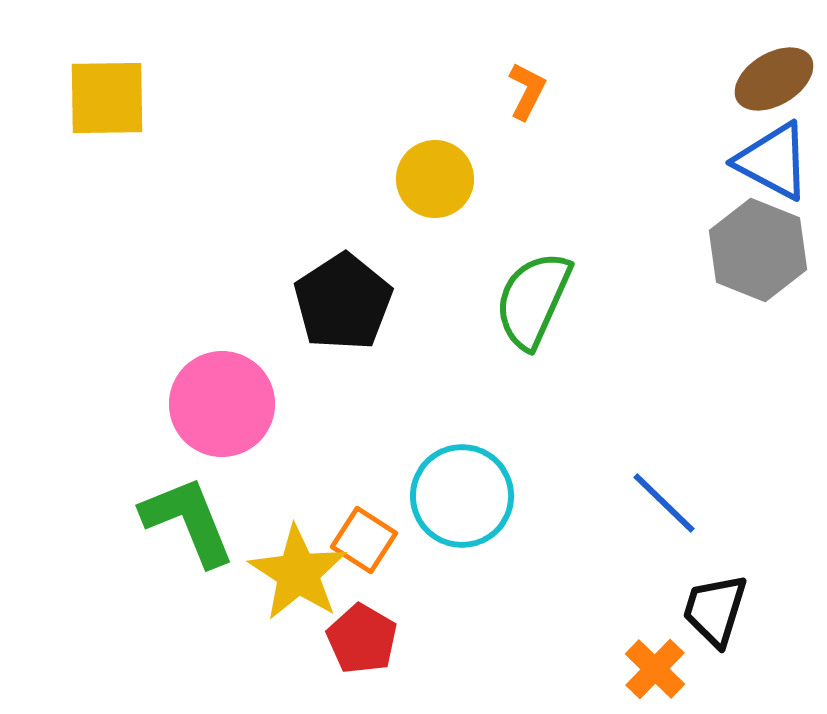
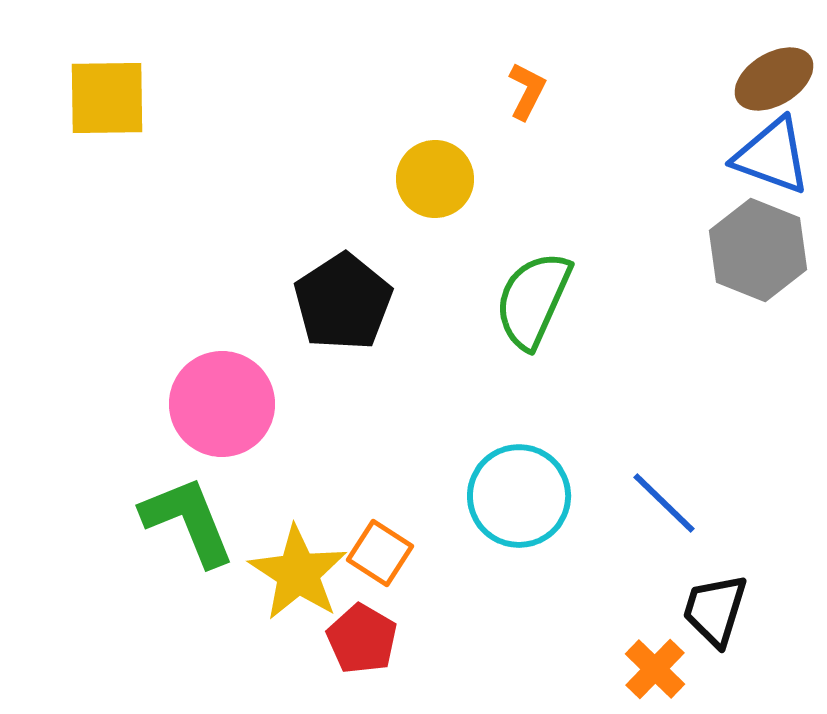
blue triangle: moved 1 px left, 5 px up; rotated 8 degrees counterclockwise
cyan circle: moved 57 px right
orange square: moved 16 px right, 13 px down
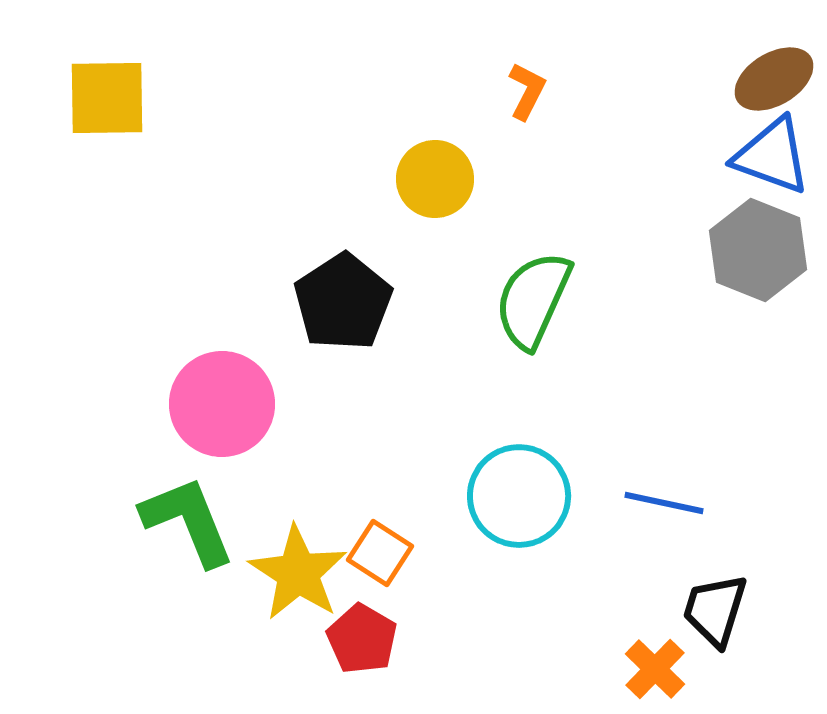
blue line: rotated 32 degrees counterclockwise
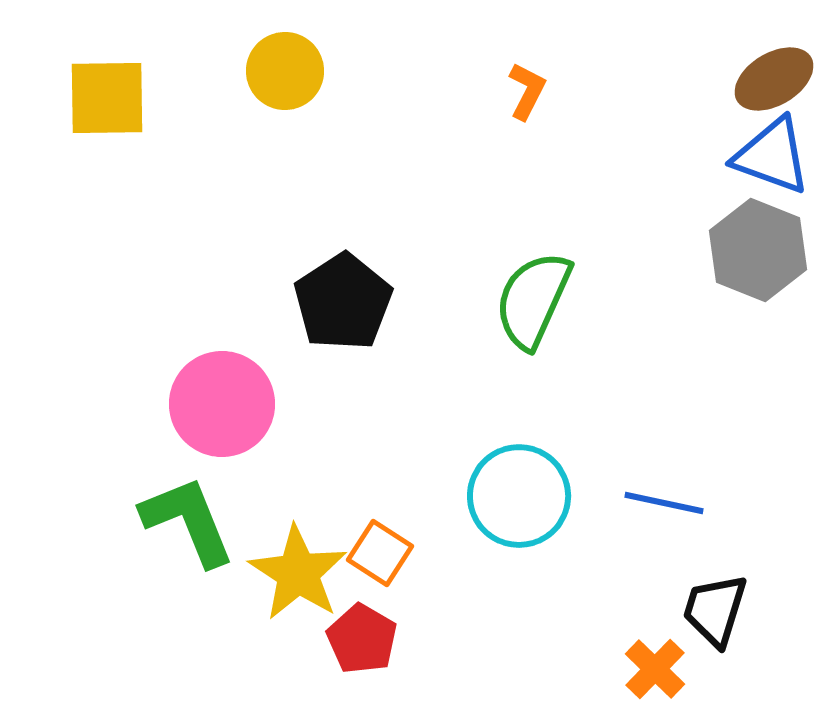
yellow circle: moved 150 px left, 108 px up
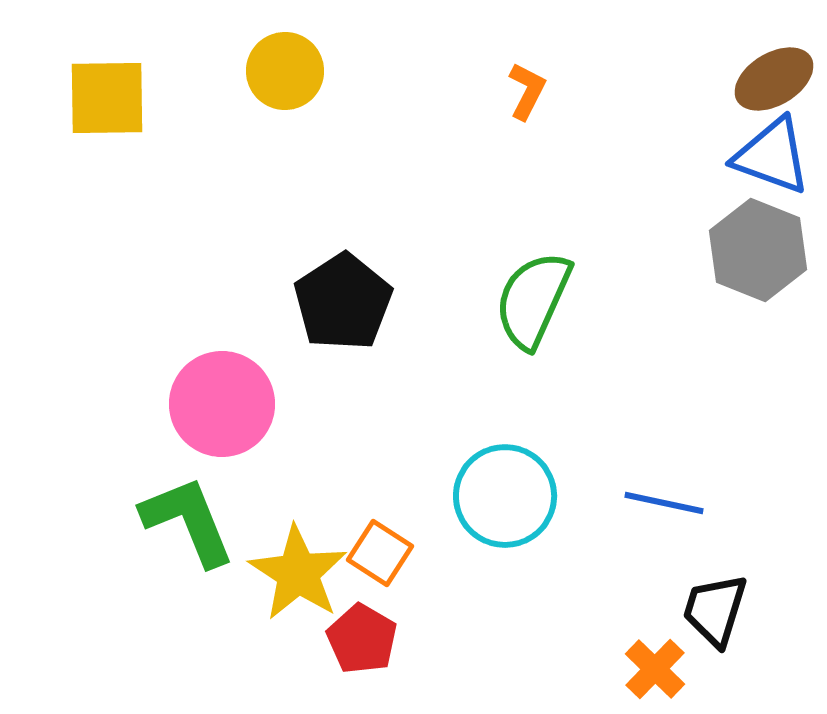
cyan circle: moved 14 px left
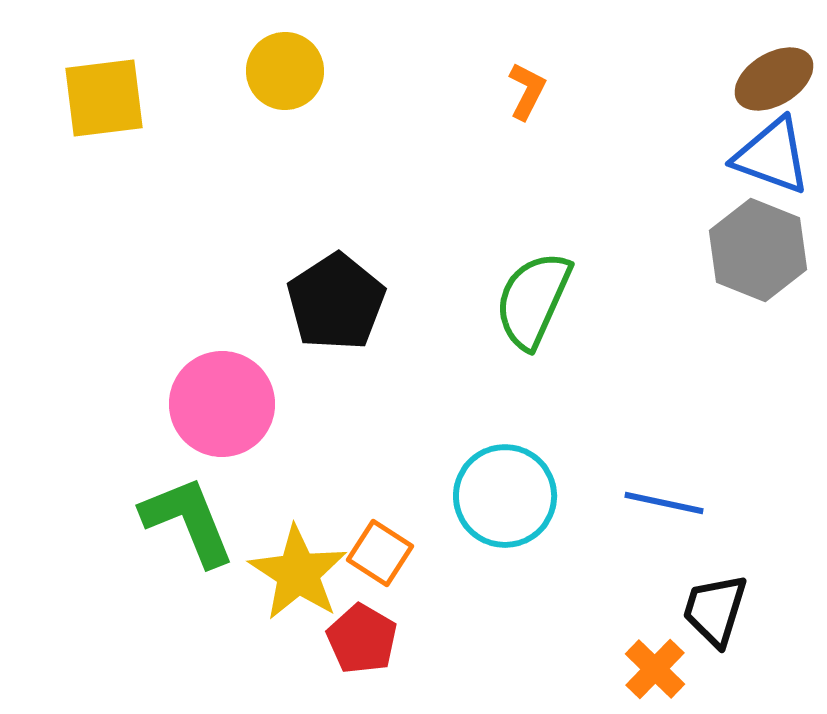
yellow square: moved 3 px left; rotated 6 degrees counterclockwise
black pentagon: moved 7 px left
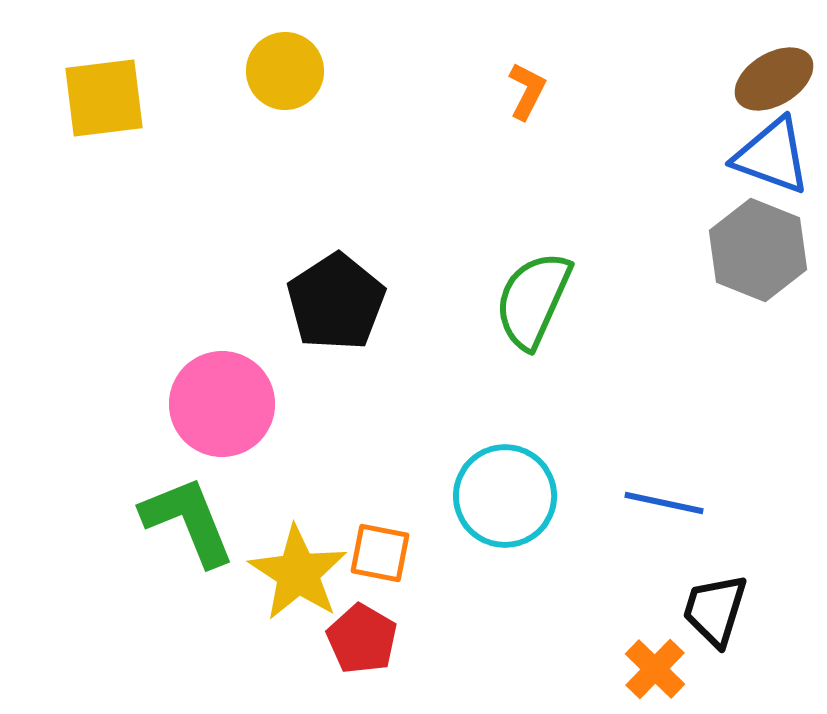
orange square: rotated 22 degrees counterclockwise
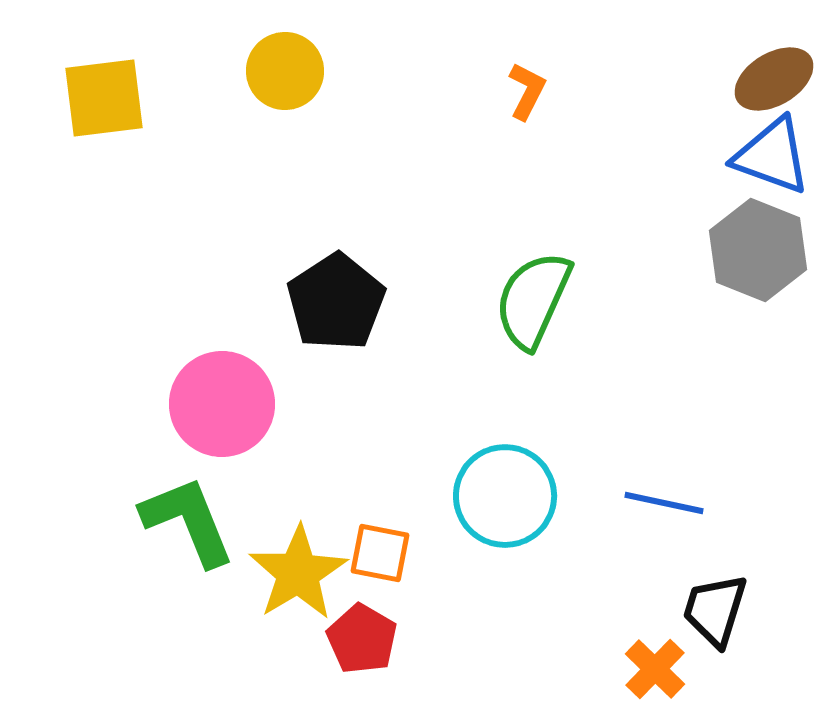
yellow star: rotated 8 degrees clockwise
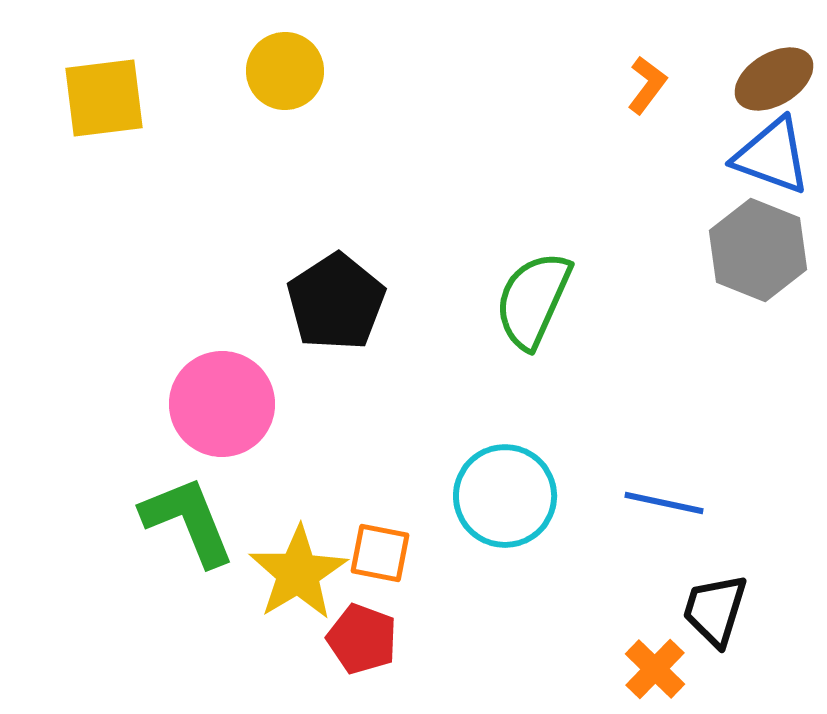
orange L-shape: moved 120 px right, 6 px up; rotated 10 degrees clockwise
red pentagon: rotated 10 degrees counterclockwise
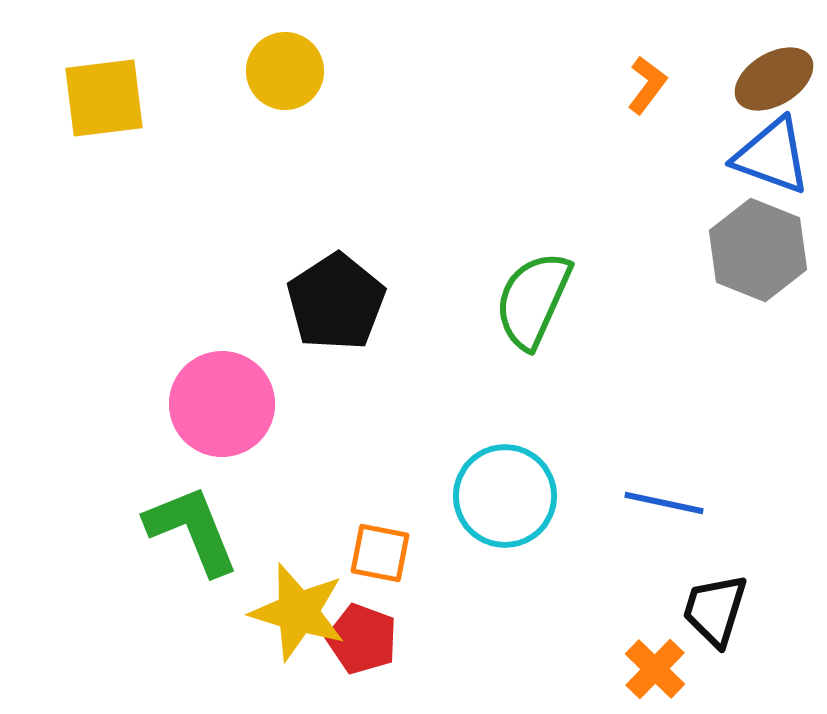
green L-shape: moved 4 px right, 9 px down
yellow star: moved 39 px down; rotated 24 degrees counterclockwise
